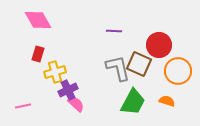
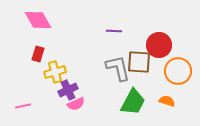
brown square: moved 2 px up; rotated 20 degrees counterclockwise
pink semicircle: rotated 114 degrees clockwise
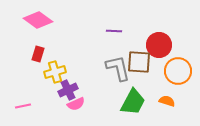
pink diamond: rotated 24 degrees counterclockwise
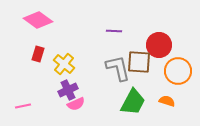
yellow cross: moved 9 px right, 8 px up; rotated 35 degrees counterclockwise
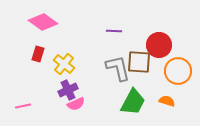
pink diamond: moved 5 px right, 2 px down
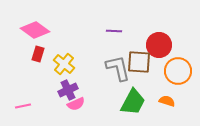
pink diamond: moved 8 px left, 8 px down
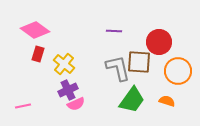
red circle: moved 3 px up
green trapezoid: moved 1 px left, 2 px up; rotated 8 degrees clockwise
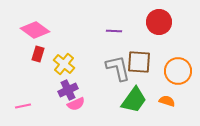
red circle: moved 20 px up
green trapezoid: moved 2 px right
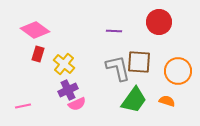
pink semicircle: moved 1 px right
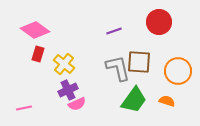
purple line: rotated 21 degrees counterclockwise
pink line: moved 1 px right, 2 px down
